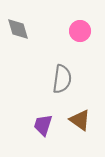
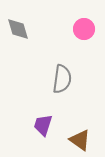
pink circle: moved 4 px right, 2 px up
brown triangle: moved 20 px down
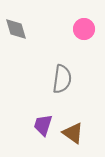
gray diamond: moved 2 px left
brown triangle: moved 7 px left, 7 px up
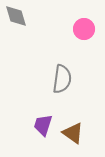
gray diamond: moved 13 px up
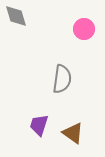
purple trapezoid: moved 4 px left
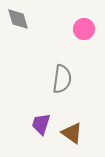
gray diamond: moved 2 px right, 3 px down
purple trapezoid: moved 2 px right, 1 px up
brown triangle: moved 1 px left
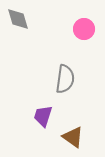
gray semicircle: moved 3 px right
purple trapezoid: moved 2 px right, 8 px up
brown triangle: moved 1 px right, 4 px down
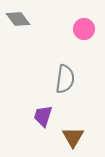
gray diamond: rotated 20 degrees counterclockwise
brown triangle: rotated 25 degrees clockwise
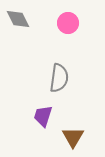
gray diamond: rotated 10 degrees clockwise
pink circle: moved 16 px left, 6 px up
gray semicircle: moved 6 px left, 1 px up
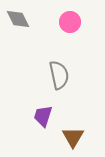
pink circle: moved 2 px right, 1 px up
gray semicircle: moved 3 px up; rotated 20 degrees counterclockwise
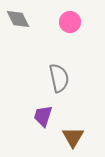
gray semicircle: moved 3 px down
